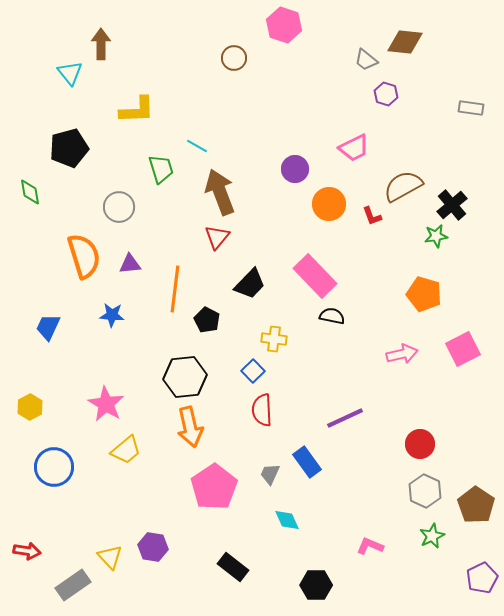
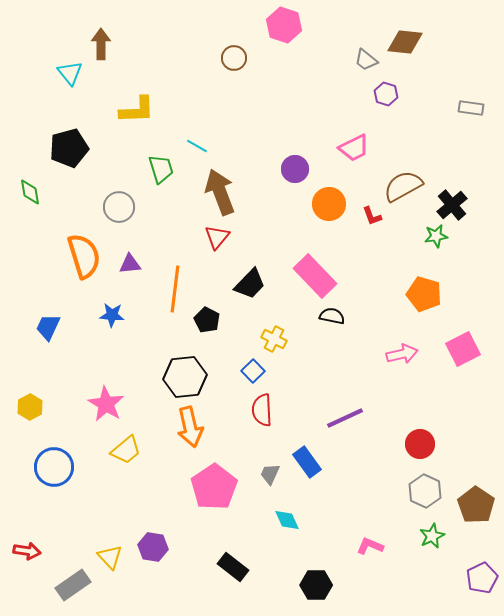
yellow cross at (274, 339): rotated 20 degrees clockwise
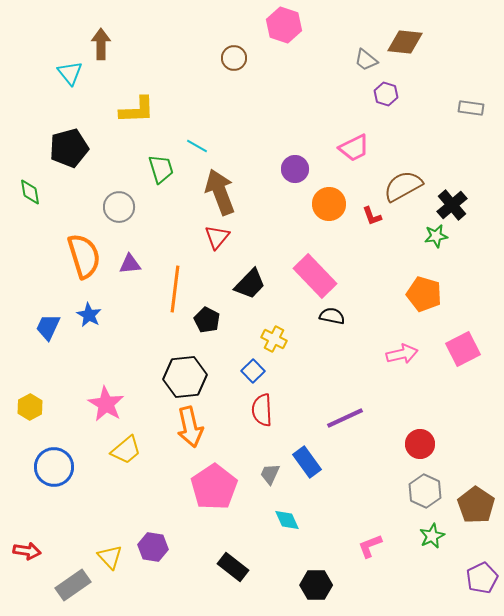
blue star at (112, 315): moved 23 px left; rotated 25 degrees clockwise
pink L-shape at (370, 546): rotated 44 degrees counterclockwise
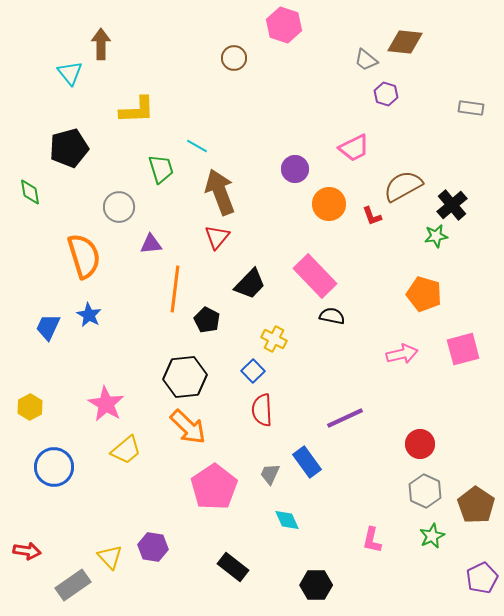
purple triangle at (130, 264): moved 21 px right, 20 px up
pink square at (463, 349): rotated 12 degrees clockwise
orange arrow at (190, 427): moved 2 px left; rotated 33 degrees counterclockwise
pink L-shape at (370, 546): moved 2 px right, 6 px up; rotated 56 degrees counterclockwise
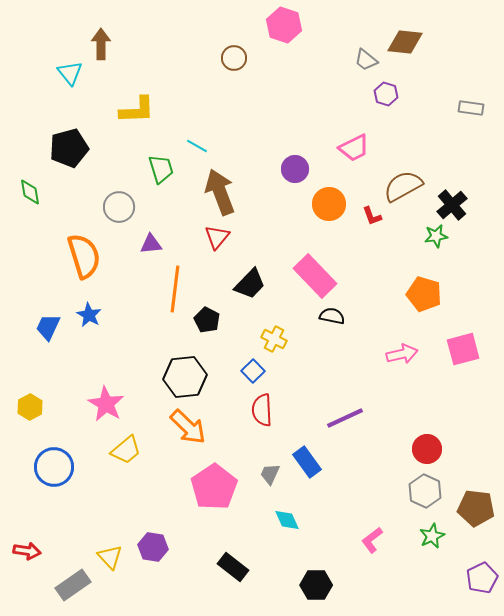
red circle at (420, 444): moved 7 px right, 5 px down
brown pentagon at (476, 505): moved 3 px down; rotated 27 degrees counterclockwise
pink L-shape at (372, 540): rotated 40 degrees clockwise
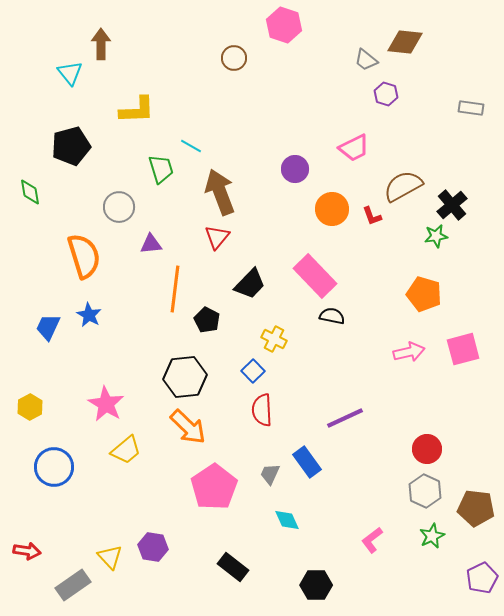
cyan line at (197, 146): moved 6 px left
black pentagon at (69, 148): moved 2 px right, 2 px up
orange circle at (329, 204): moved 3 px right, 5 px down
pink arrow at (402, 354): moved 7 px right, 2 px up
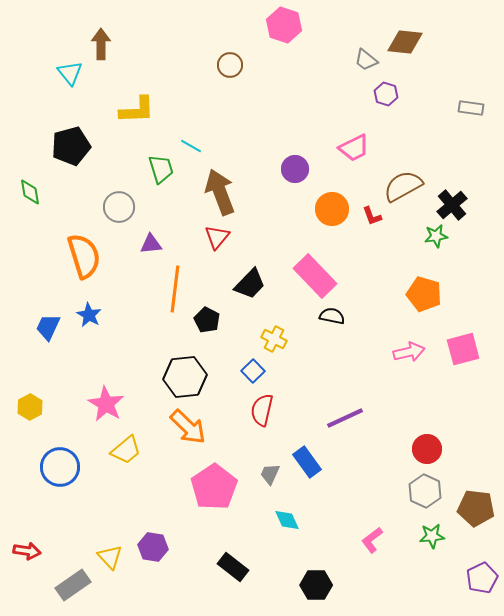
brown circle at (234, 58): moved 4 px left, 7 px down
red semicircle at (262, 410): rotated 16 degrees clockwise
blue circle at (54, 467): moved 6 px right
green star at (432, 536): rotated 20 degrees clockwise
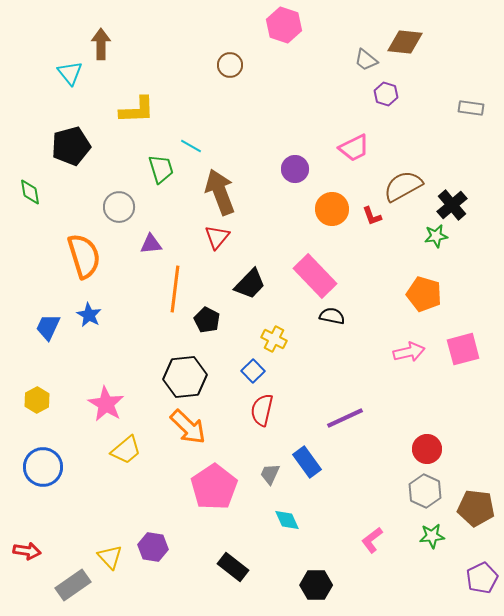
yellow hexagon at (30, 407): moved 7 px right, 7 px up
blue circle at (60, 467): moved 17 px left
